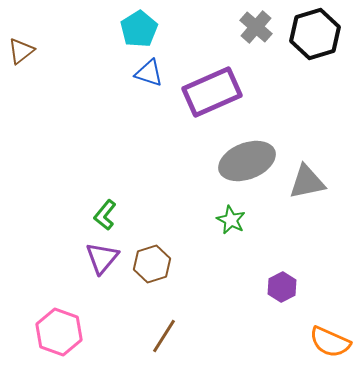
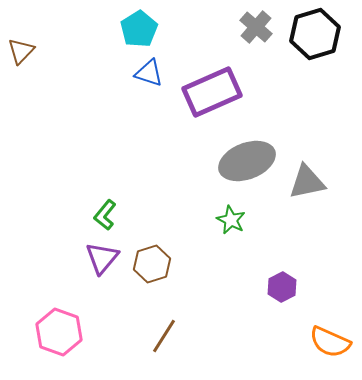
brown triangle: rotated 8 degrees counterclockwise
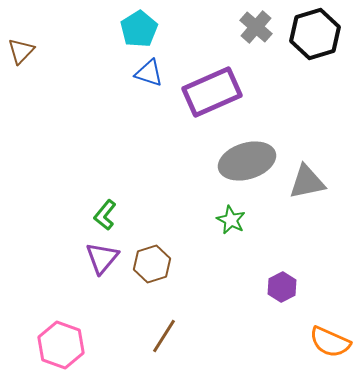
gray ellipse: rotated 4 degrees clockwise
pink hexagon: moved 2 px right, 13 px down
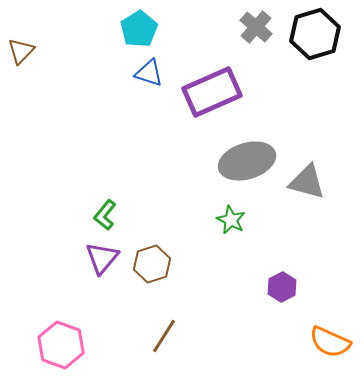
gray triangle: rotated 27 degrees clockwise
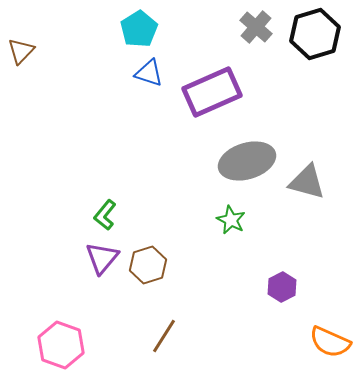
brown hexagon: moved 4 px left, 1 px down
